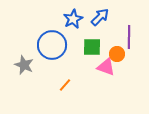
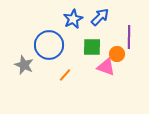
blue circle: moved 3 px left
orange line: moved 10 px up
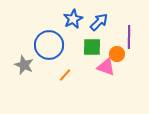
blue arrow: moved 1 px left, 5 px down
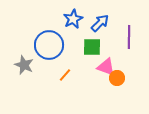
blue arrow: moved 1 px right, 1 px down
orange circle: moved 24 px down
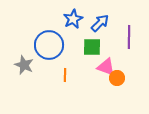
orange line: rotated 40 degrees counterclockwise
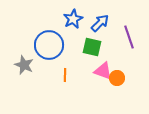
purple line: rotated 20 degrees counterclockwise
green square: rotated 12 degrees clockwise
pink triangle: moved 3 px left, 4 px down
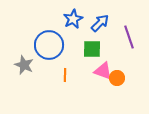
green square: moved 2 px down; rotated 12 degrees counterclockwise
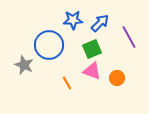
blue star: moved 1 px down; rotated 24 degrees clockwise
purple line: rotated 10 degrees counterclockwise
green square: rotated 24 degrees counterclockwise
pink triangle: moved 11 px left
orange line: moved 2 px right, 8 px down; rotated 32 degrees counterclockwise
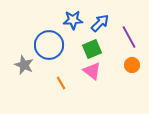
pink triangle: rotated 18 degrees clockwise
orange circle: moved 15 px right, 13 px up
orange line: moved 6 px left
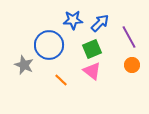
orange line: moved 3 px up; rotated 16 degrees counterclockwise
